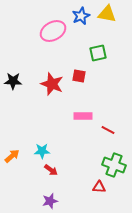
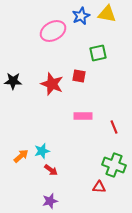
red line: moved 6 px right, 3 px up; rotated 40 degrees clockwise
cyan star: rotated 14 degrees counterclockwise
orange arrow: moved 9 px right
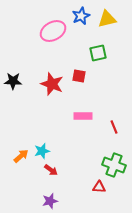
yellow triangle: moved 5 px down; rotated 24 degrees counterclockwise
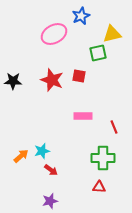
yellow triangle: moved 5 px right, 15 px down
pink ellipse: moved 1 px right, 3 px down
red star: moved 4 px up
green cross: moved 11 px left, 7 px up; rotated 20 degrees counterclockwise
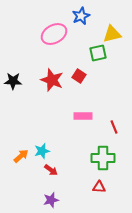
red square: rotated 24 degrees clockwise
purple star: moved 1 px right, 1 px up
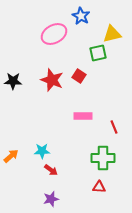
blue star: rotated 18 degrees counterclockwise
cyan star: rotated 14 degrees clockwise
orange arrow: moved 10 px left
purple star: moved 1 px up
